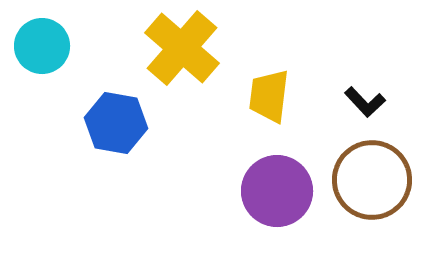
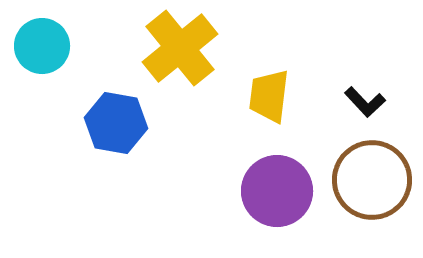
yellow cross: moved 2 px left; rotated 10 degrees clockwise
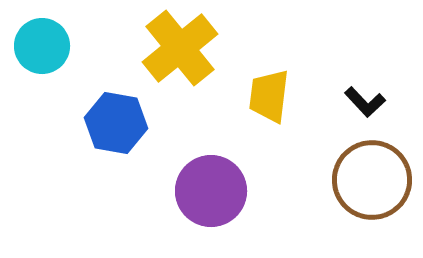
purple circle: moved 66 px left
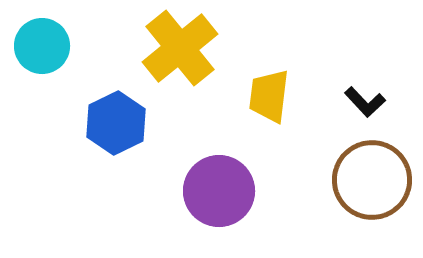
blue hexagon: rotated 24 degrees clockwise
purple circle: moved 8 px right
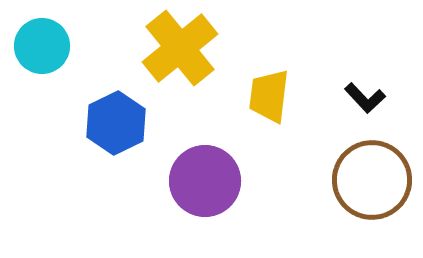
black L-shape: moved 4 px up
purple circle: moved 14 px left, 10 px up
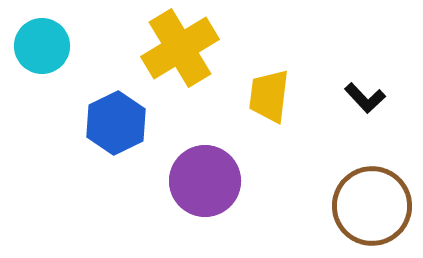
yellow cross: rotated 8 degrees clockwise
brown circle: moved 26 px down
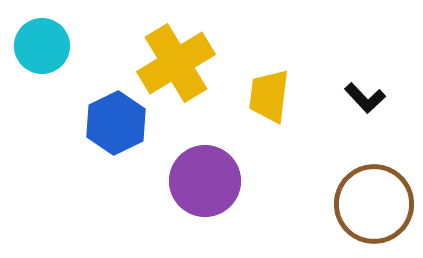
yellow cross: moved 4 px left, 15 px down
brown circle: moved 2 px right, 2 px up
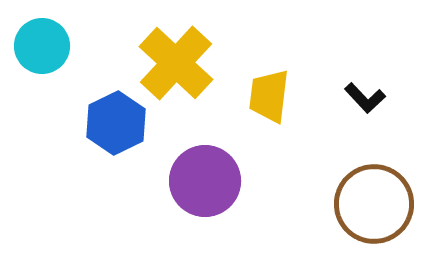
yellow cross: rotated 16 degrees counterclockwise
